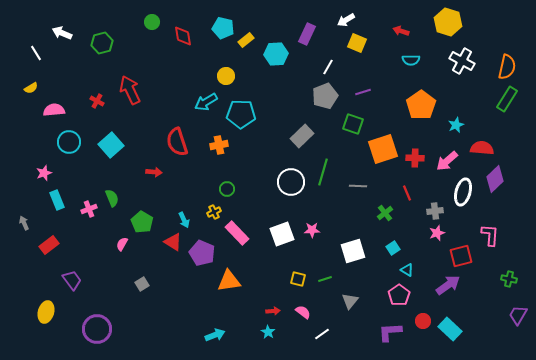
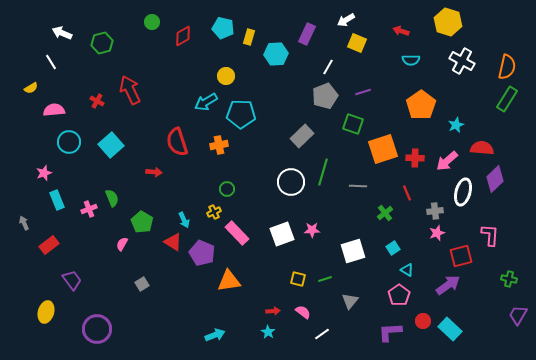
red diamond at (183, 36): rotated 70 degrees clockwise
yellow rectangle at (246, 40): moved 3 px right, 3 px up; rotated 35 degrees counterclockwise
white line at (36, 53): moved 15 px right, 9 px down
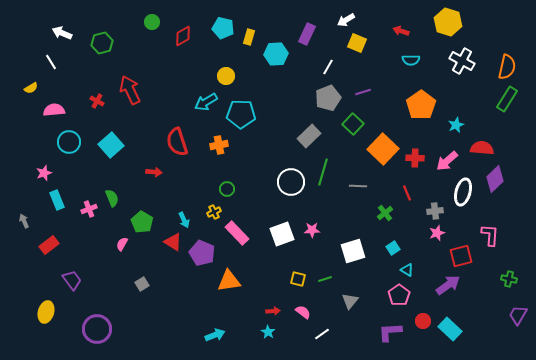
gray pentagon at (325, 96): moved 3 px right, 2 px down
green square at (353, 124): rotated 25 degrees clockwise
gray rectangle at (302, 136): moved 7 px right
orange square at (383, 149): rotated 28 degrees counterclockwise
gray arrow at (24, 223): moved 2 px up
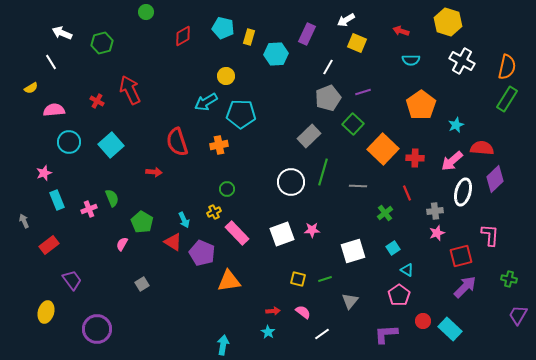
green circle at (152, 22): moved 6 px left, 10 px up
pink arrow at (447, 161): moved 5 px right
purple arrow at (448, 285): moved 17 px right, 2 px down; rotated 10 degrees counterclockwise
purple L-shape at (390, 332): moved 4 px left, 2 px down
cyan arrow at (215, 335): moved 8 px right, 10 px down; rotated 60 degrees counterclockwise
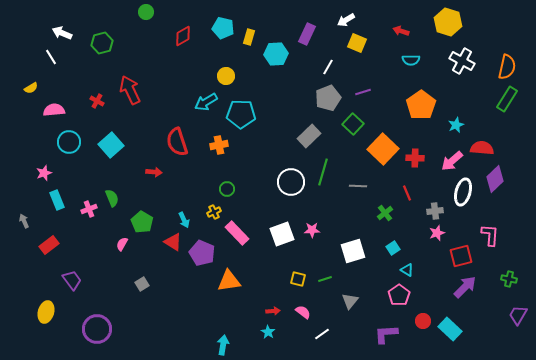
white line at (51, 62): moved 5 px up
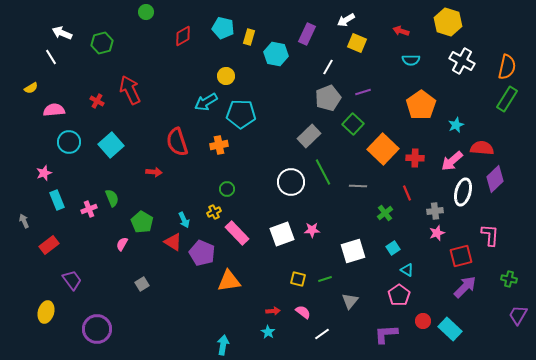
cyan hexagon at (276, 54): rotated 15 degrees clockwise
green line at (323, 172): rotated 44 degrees counterclockwise
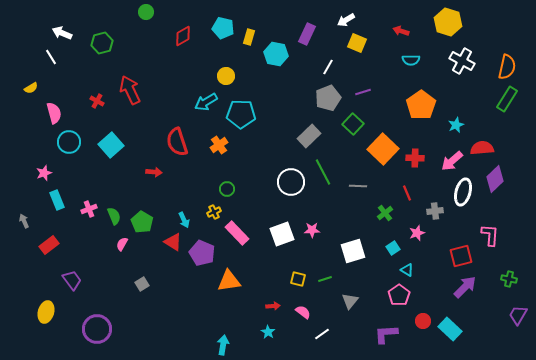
pink semicircle at (54, 110): moved 3 px down; rotated 80 degrees clockwise
orange cross at (219, 145): rotated 24 degrees counterclockwise
red semicircle at (482, 148): rotated 10 degrees counterclockwise
green semicircle at (112, 198): moved 2 px right, 18 px down
pink star at (437, 233): moved 20 px left
red arrow at (273, 311): moved 5 px up
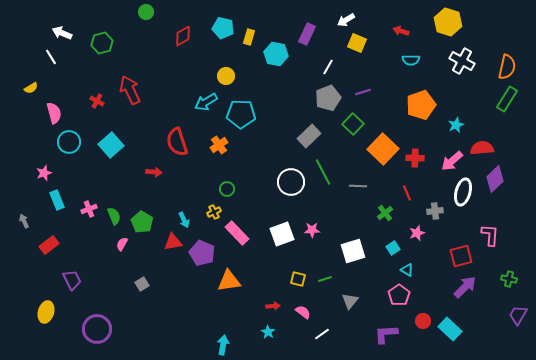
orange pentagon at (421, 105): rotated 16 degrees clockwise
red triangle at (173, 242): rotated 42 degrees counterclockwise
purple trapezoid at (72, 280): rotated 10 degrees clockwise
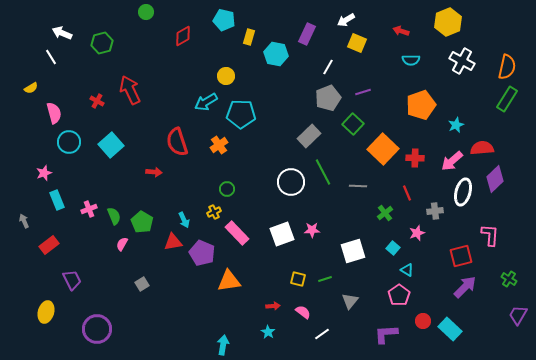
yellow hexagon at (448, 22): rotated 20 degrees clockwise
cyan pentagon at (223, 28): moved 1 px right, 8 px up
cyan square at (393, 248): rotated 16 degrees counterclockwise
green cross at (509, 279): rotated 21 degrees clockwise
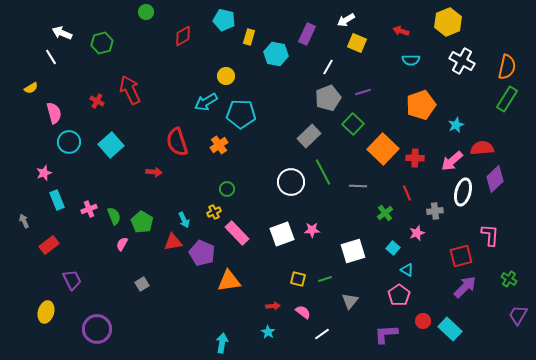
cyan arrow at (223, 345): moved 1 px left, 2 px up
